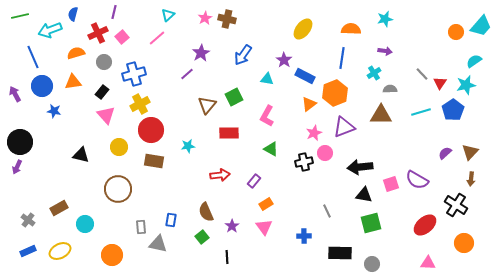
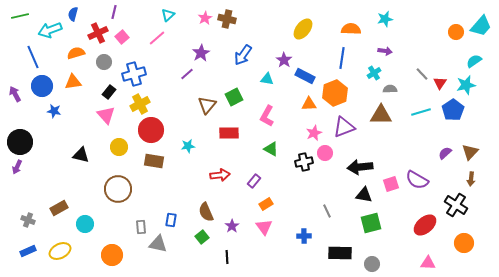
black rectangle at (102, 92): moved 7 px right
orange triangle at (309, 104): rotated 35 degrees clockwise
gray cross at (28, 220): rotated 16 degrees counterclockwise
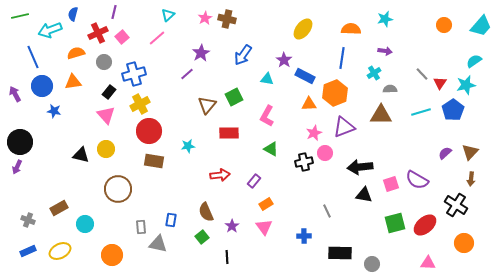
orange circle at (456, 32): moved 12 px left, 7 px up
red circle at (151, 130): moved 2 px left, 1 px down
yellow circle at (119, 147): moved 13 px left, 2 px down
green square at (371, 223): moved 24 px right
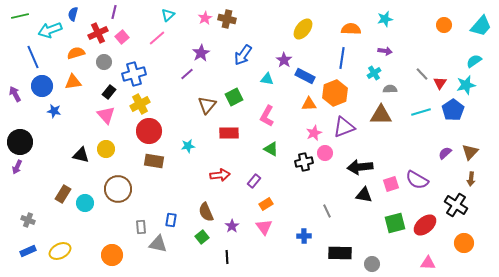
brown rectangle at (59, 208): moved 4 px right, 14 px up; rotated 30 degrees counterclockwise
cyan circle at (85, 224): moved 21 px up
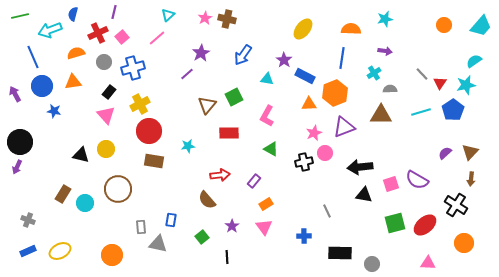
blue cross at (134, 74): moved 1 px left, 6 px up
brown semicircle at (206, 212): moved 1 px right, 12 px up; rotated 18 degrees counterclockwise
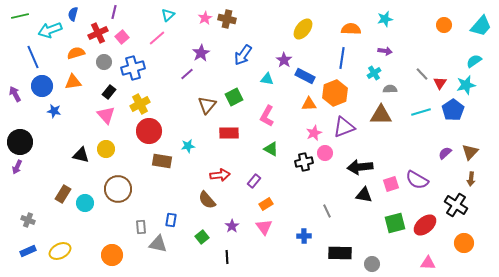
brown rectangle at (154, 161): moved 8 px right
